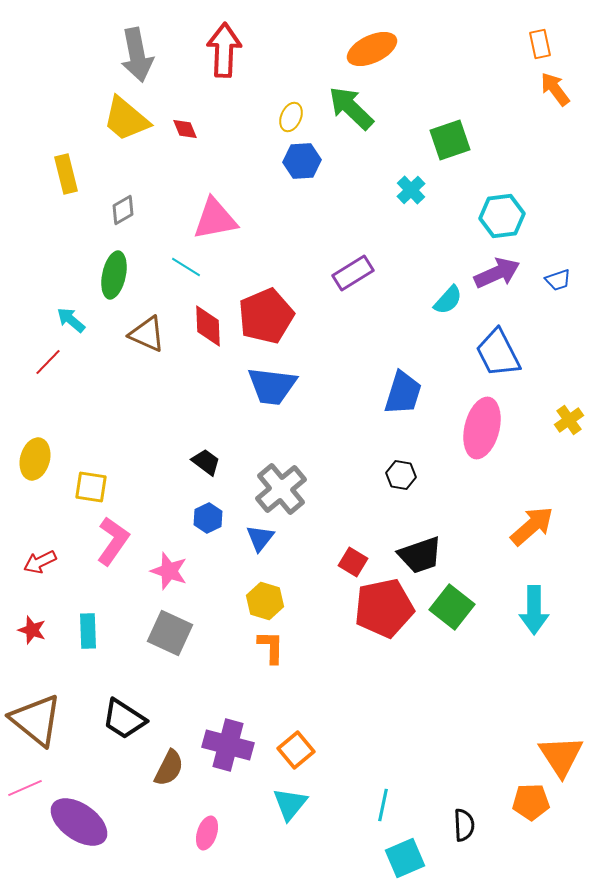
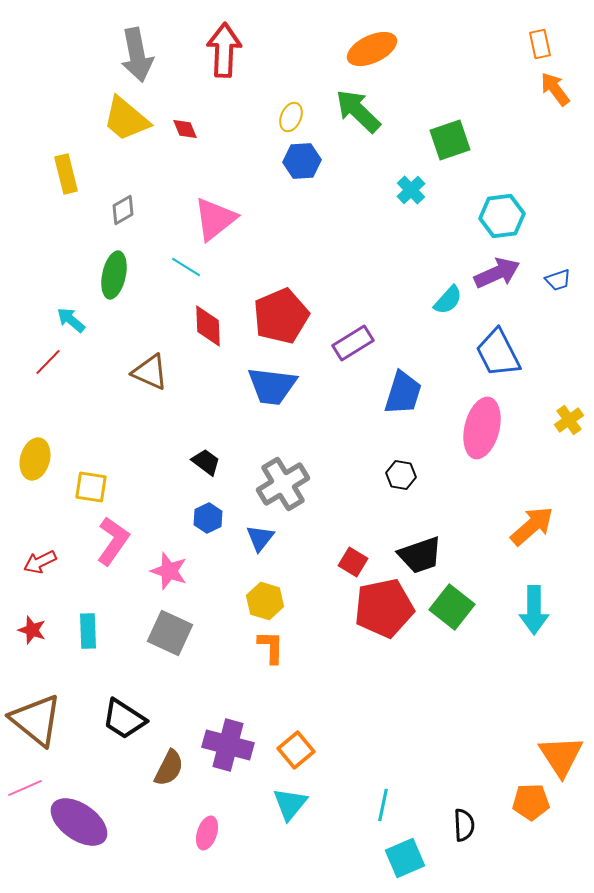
green arrow at (351, 108): moved 7 px right, 3 px down
pink triangle at (215, 219): rotated 27 degrees counterclockwise
purple rectangle at (353, 273): moved 70 px down
red pentagon at (266, 316): moved 15 px right
brown triangle at (147, 334): moved 3 px right, 38 px down
gray cross at (281, 489): moved 2 px right, 5 px up; rotated 9 degrees clockwise
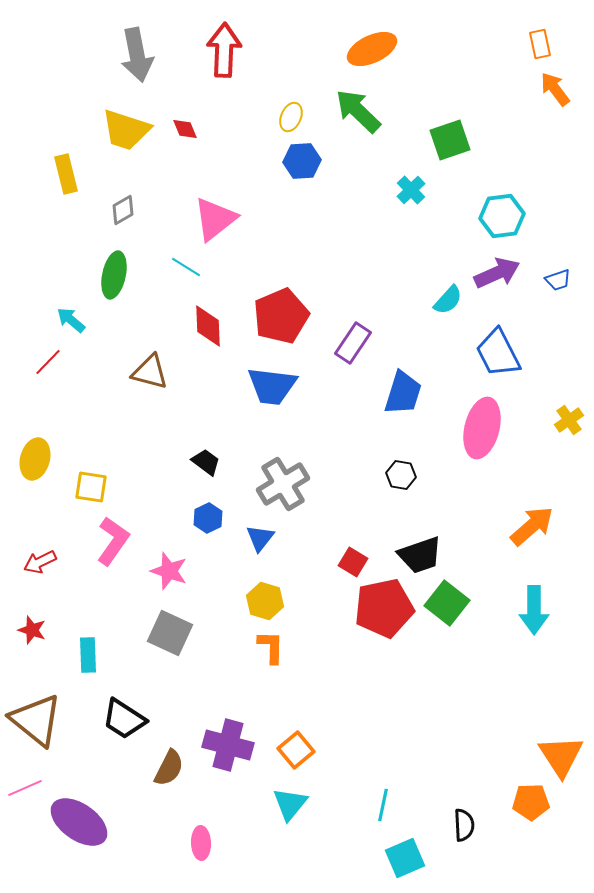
yellow trapezoid at (126, 119): moved 11 px down; rotated 22 degrees counterclockwise
purple rectangle at (353, 343): rotated 24 degrees counterclockwise
brown triangle at (150, 372): rotated 9 degrees counterclockwise
green square at (452, 607): moved 5 px left, 4 px up
cyan rectangle at (88, 631): moved 24 px down
pink ellipse at (207, 833): moved 6 px left, 10 px down; rotated 20 degrees counterclockwise
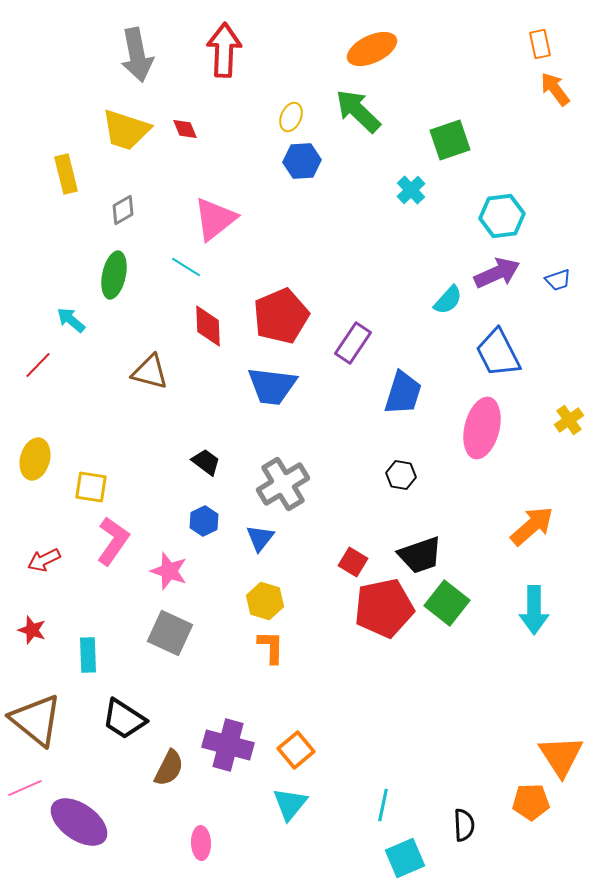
red line at (48, 362): moved 10 px left, 3 px down
blue hexagon at (208, 518): moved 4 px left, 3 px down
red arrow at (40, 562): moved 4 px right, 2 px up
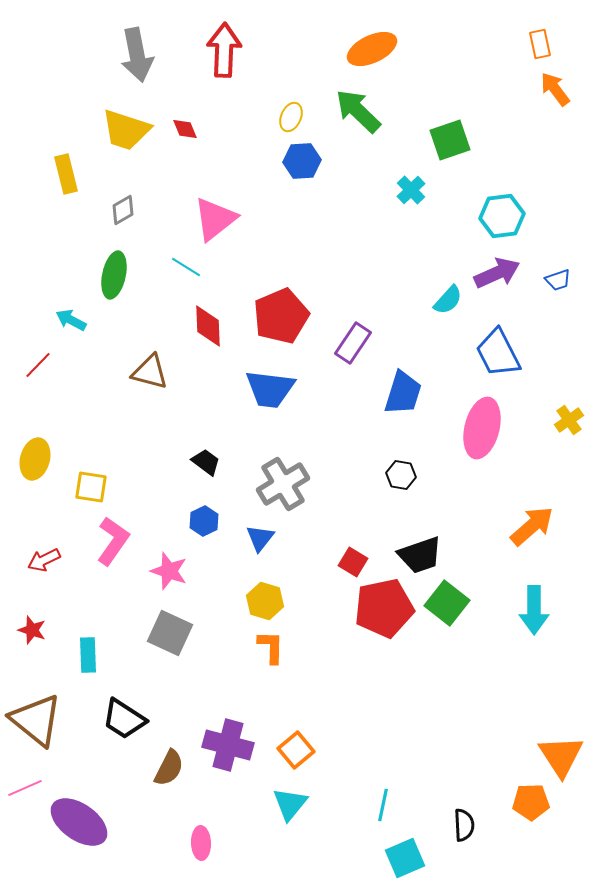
cyan arrow at (71, 320): rotated 12 degrees counterclockwise
blue trapezoid at (272, 386): moved 2 px left, 3 px down
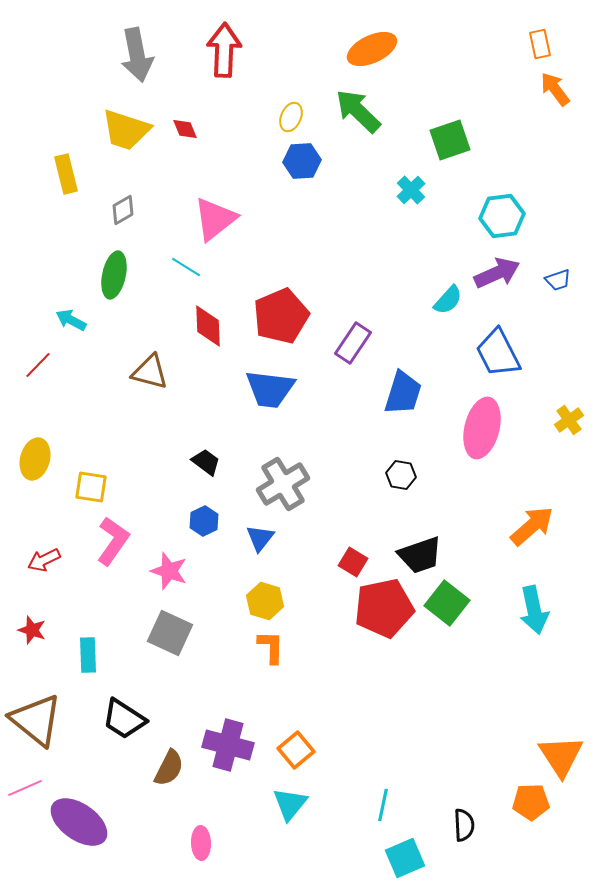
cyan arrow at (534, 610): rotated 12 degrees counterclockwise
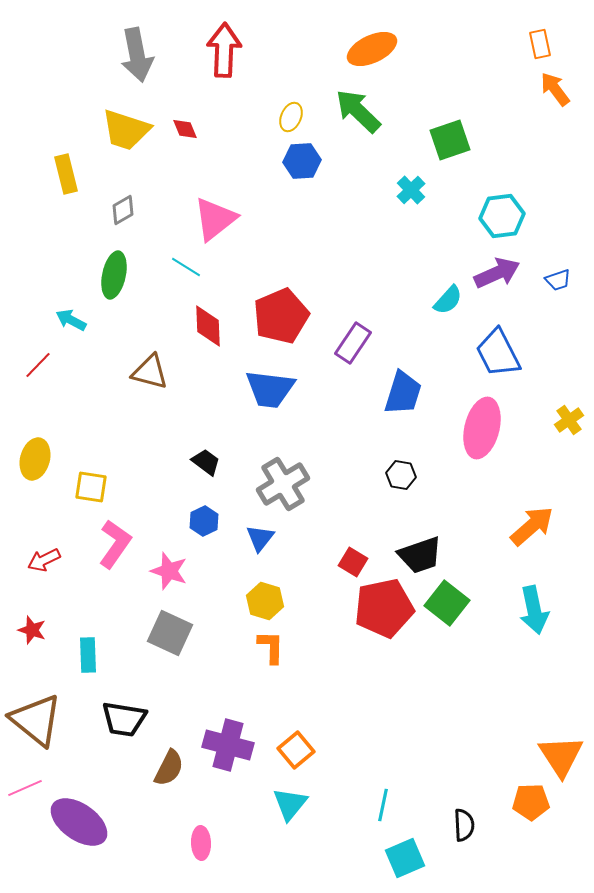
pink L-shape at (113, 541): moved 2 px right, 3 px down
black trapezoid at (124, 719): rotated 24 degrees counterclockwise
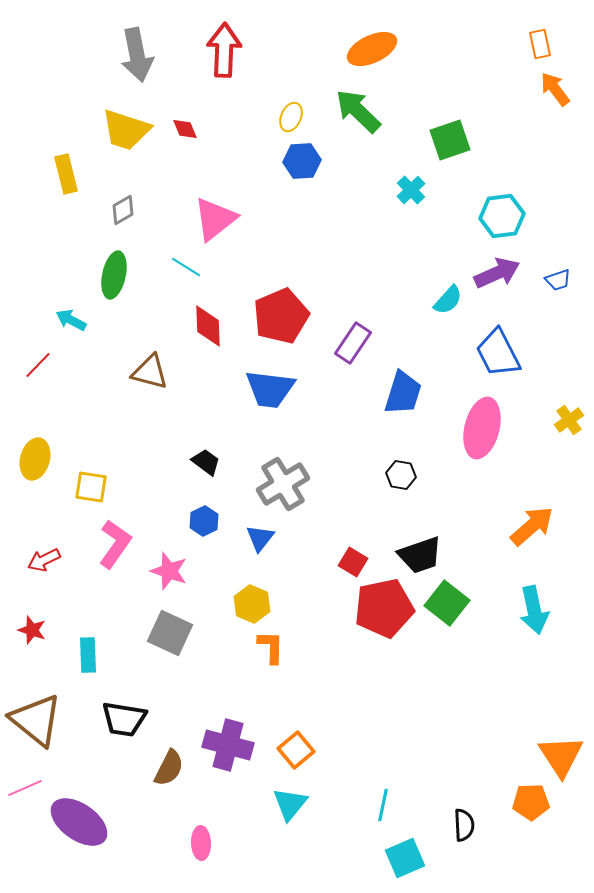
yellow hexagon at (265, 601): moved 13 px left, 3 px down; rotated 6 degrees clockwise
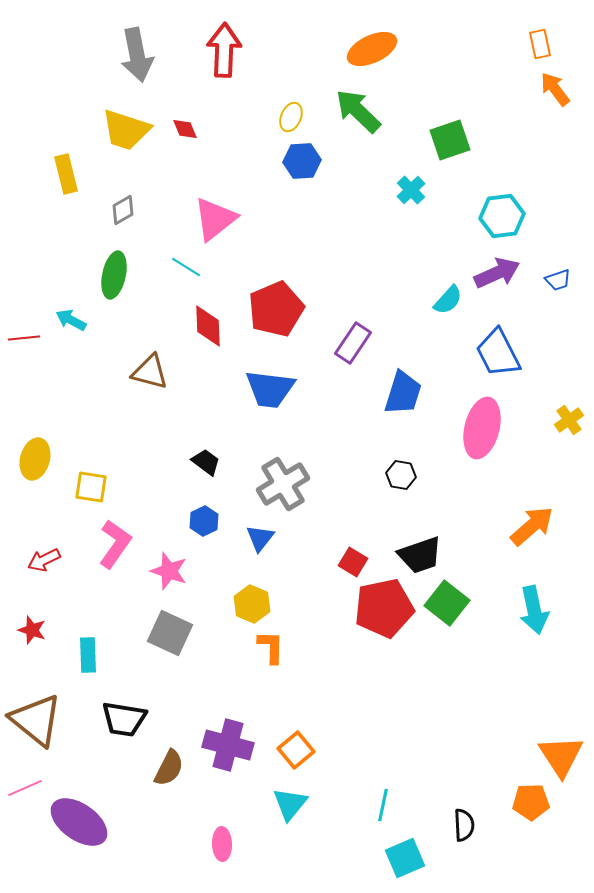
red pentagon at (281, 316): moved 5 px left, 7 px up
red line at (38, 365): moved 14 px left, 27 px up; rotated 40 degrees clockwise
pink ellipse at (201, 843): moved 21 px right, 1 px down
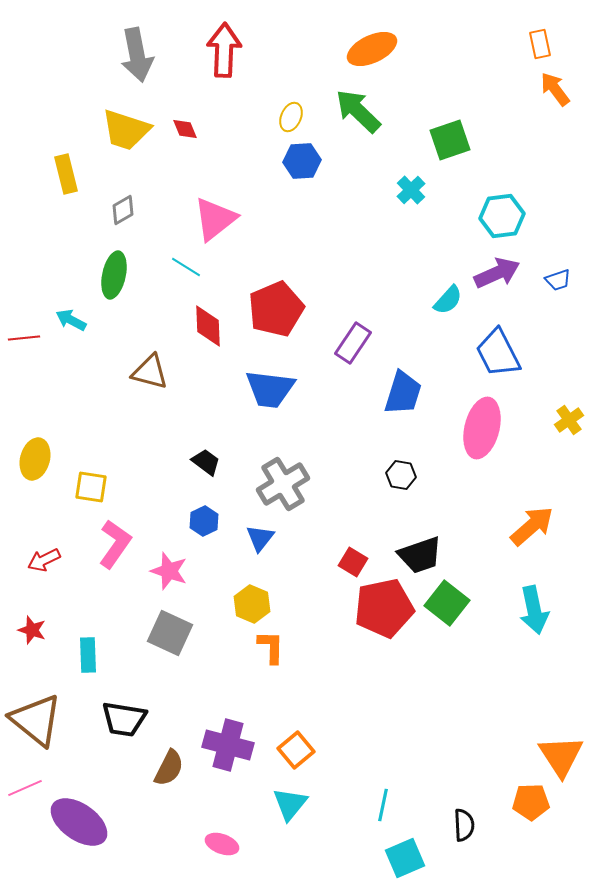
pink ellipse at (222, 844): rotated 68 degrees counterclockwise
